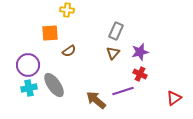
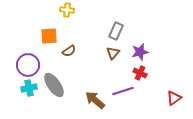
orange square: moved 1 px left, 3 px down
red cross: moved 1 px up
brown arrow: moved 1 px left
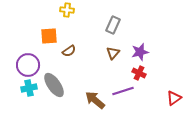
gray rectangle: moved 3 px left, 6 px up
red cross: moved 1 px left
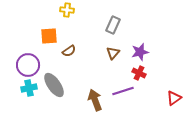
brown arrow: rotated 30 degrees clockwise
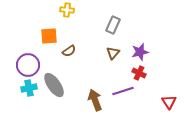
red triangle: moved 5 px left, 4 px down; rotated 28 degrees counterclockwise
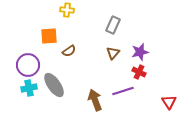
red cross: moved 1 px up
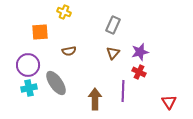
yellow cross: moved 3 px left, 2 px down; rotated 16 degrees clockwise
orange square: moved 9 px left, 4 px up
brown semicircle: rotated 24 degrees clockwise
gray ellipse: moved 2 px right, 2 px up
purple line: rotated 70 degrees counterclockwise
brown arrow: moved 1 px up; rotated 20 degrees clockwise
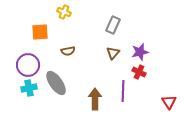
brown semicircle: moved 1 px left
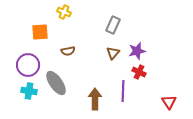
purple star: moved 3 px left, 1 px up
cyan cross: moved 3 px down; rotated 21 degrees clockwise
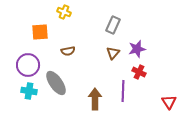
purple star: moved 2 px up
